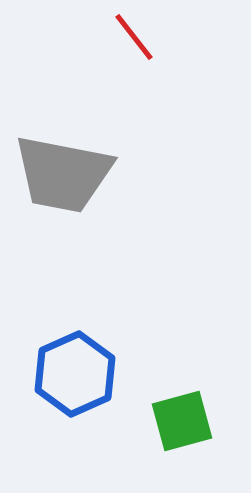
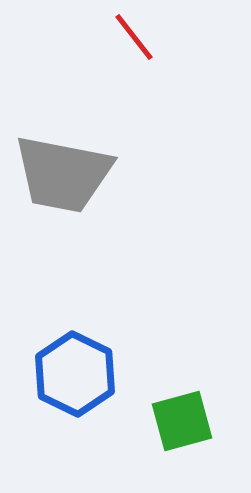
blue hexagon: rotated 10 degrees counterclockwise
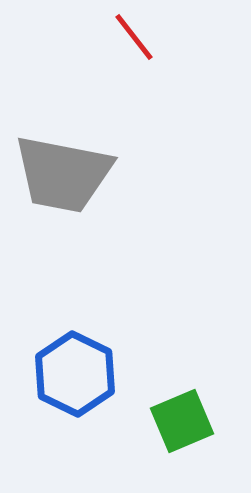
green square: rotated 8 degrees counterclockwise
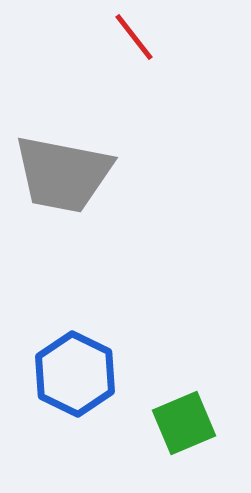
green square: moved 2 px right, 2 px down
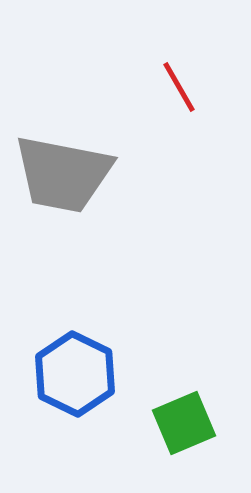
red line: moved 45 px right, 50 px down; rotated 8 degrees clockwise
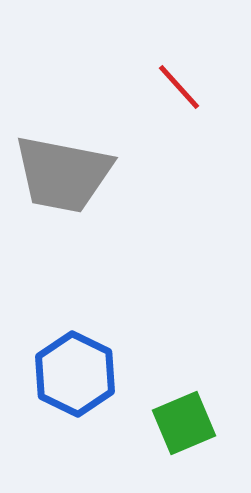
red line: rotated 12 degrees counterclockwise
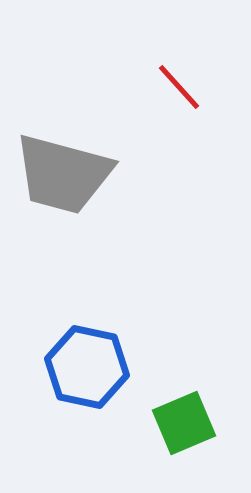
gray trapezoid: rotated 4 degrees clockwise
blue hexagon: moved 12 px right, 7 px up; rotated 14 degrees counterclockwise
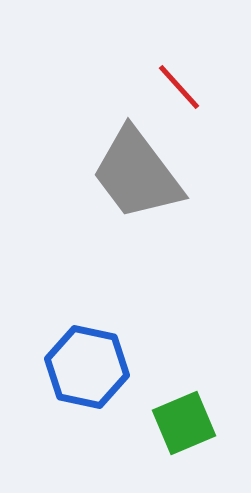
gray trapezoid: moved 74 px right; rotated 38 degrees clockwise
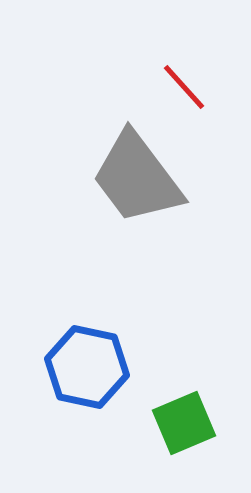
red line: moved 5 px right
gray trapezoid: moved 4 px down
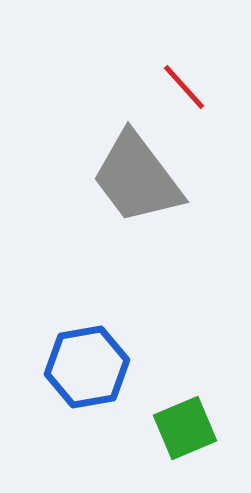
blue hexagon: rotated 22 degrees counterclockwise
green square: moved 1 px right, 5 px down
